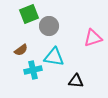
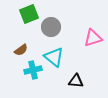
gray circle: moved 2 px right, 1 px down
cyan triangle: rotated 30 degrees clockwise
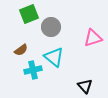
black triangle: moved 9 px right, 5 px down; rotated 42 degrees clockwise
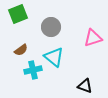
green square: moved 11 px left
black triangle: rotated 28 degrees counterclockwise
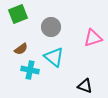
brown semicircle: moved 1 px up
cyan cross: moved 3 px left; rotated 24 degrees clockwise
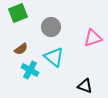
green square: moved 1 px up
cyan cross: rotated 18 degrees clockwise
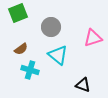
cyan triangle: moved 4 px right, 2 px up
cyan cross: rotated 12 degrees counterclockwise
black triangle: moved 2 px left, 1 px up
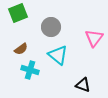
pink triangle: moved 1 px right; rotated 36 degrees counterclockwise
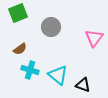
brown semicircle: moved 1 px left
cyan triangle: moved 20 px down
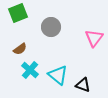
cyan cross: rotated 24 degrees clockwise
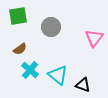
green square: moved 3 px down; rotated 12 degrees clockwise
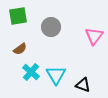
pink triangle: moved 2 px up
cyan cross: moved 1 px right, 2 px down
cyan triangle: moved 2 px left; rotated 20 degrees clockwise
